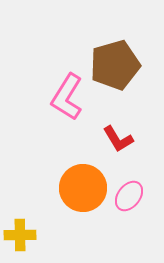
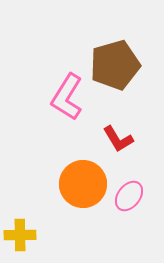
orange circle: moved 4 px up
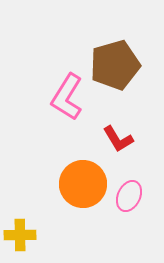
pink ellipse: rotated 12 degrees counterclockwise
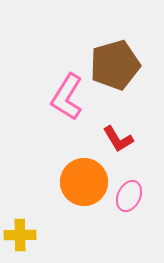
orange circle: moved 1 px right, 2 px up
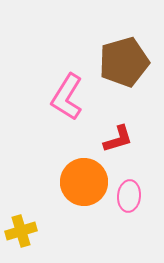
brown pentagon: moved 9 px right, 3 px up
red L-shape: rotated 76 degrees counterclockwise
pink ellipse: rotated 20 degrees counterclockwise
yellow cross: moved 1 px right, 4 px up; rotated 16 degrees counterclockwise
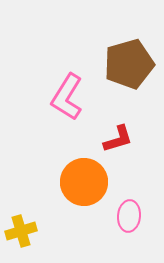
brown pentagon: moved 5 px right, 2 px down
pink ellipse: moved 20 px down
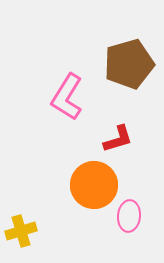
orange circle: moved 10 px right, 3 px down
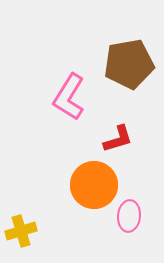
brown pentagon: rotated 6 degrees clockwise
pink L-shape: moved 2 px right
